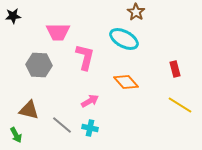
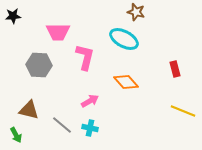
brown star: rotated 18 degrees counterclockwise
yellow line: moved 3 px right, 6 px down; rotated 10 degrees counterclockwise
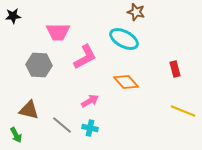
pink L-shape: rotated 48 degrees clockwise
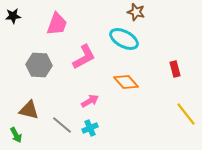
pink trapezoid: moved 1 px left, 8 px up; rotated 70 degrees counterclockwise
pink L-shape: moved 1 px left
yellow line: moved 3 px right, 3 px down; rotated 30 degrees clockwise
cyan cross: rotated 35 degrees counterclockwise
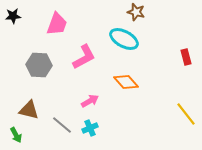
red rectangle: moved 11 px right, 12 px up
